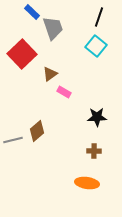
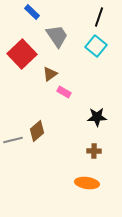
gray trapezoid: moved 4 px right, 8 px down; rotated 15 degrees counterclockwise
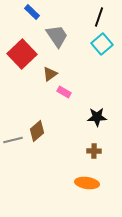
cyan square: moved 6 px right, 2 px up; rotated 10 degrees clockwise
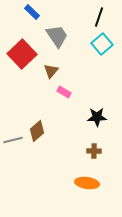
brown triangle: moved 1 px right, 3 px up; rotated 14 degrees counterclockwise
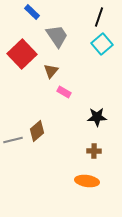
orange ellipse: moved 2 px up
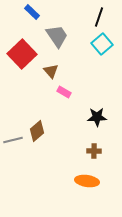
brown triangle: rotated 21 degrees counterclockwise
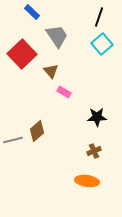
brown cross: rotated 24 degrees counterclockwise
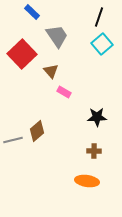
brown cross: rotated 24 degrees clockwise
